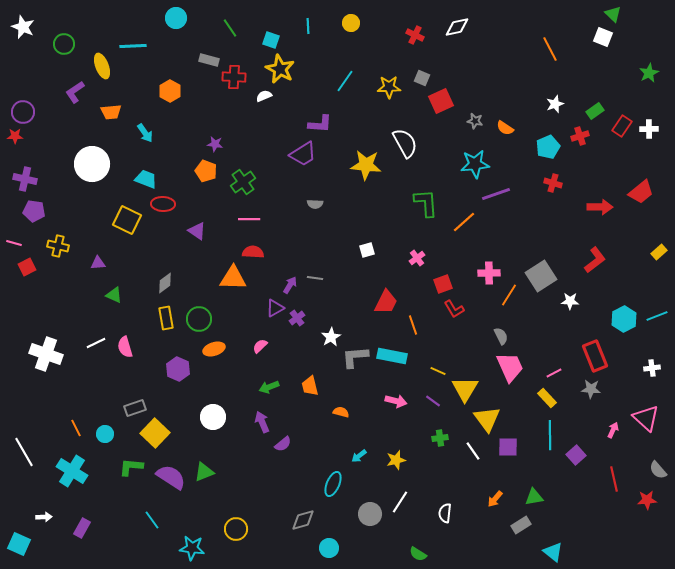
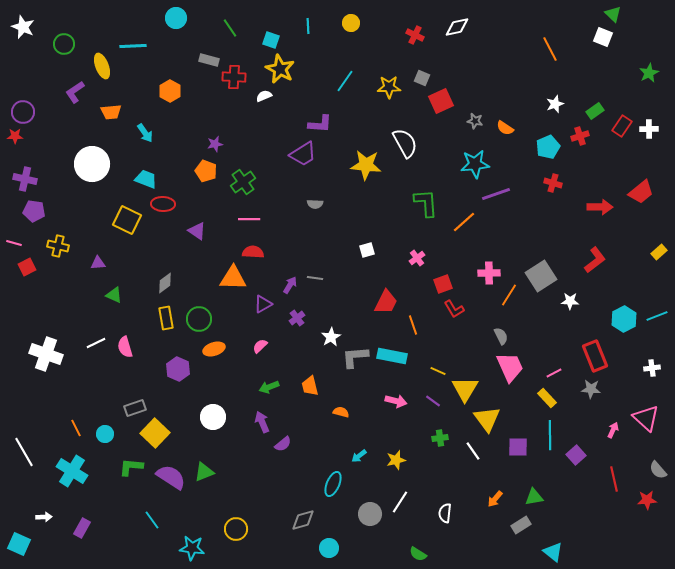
purple star at (215, 144): rotated 21 degrees counterclockwise
purple triangle at (275, 308): moved 12 px left, 4 px up
purple square at (508, 447): moved 10 px right
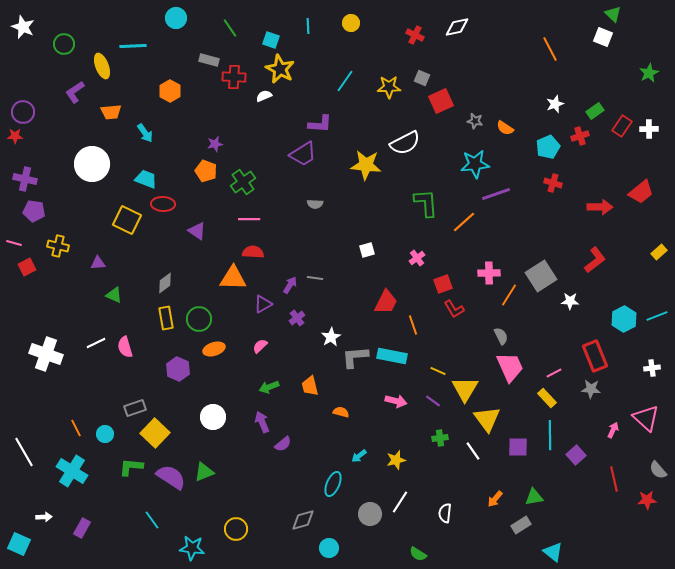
white semicircle at (405, 143): rotated 92 degrees clockwise
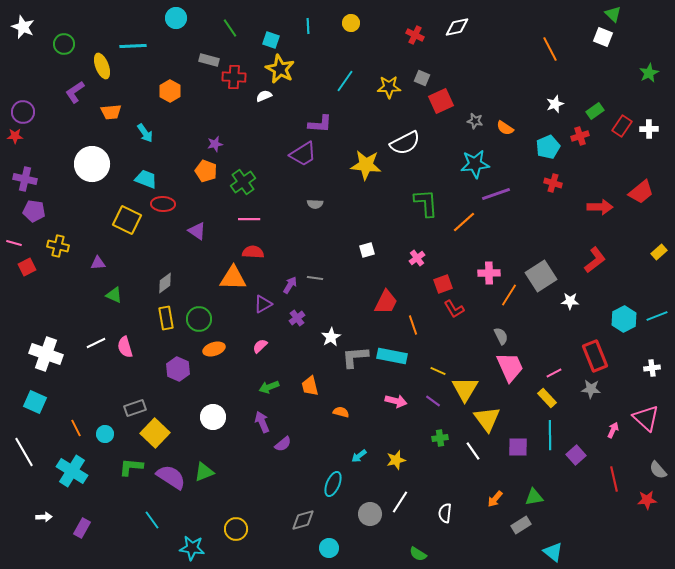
cyan square at (19, 544): moved 16 px right, 142 px up
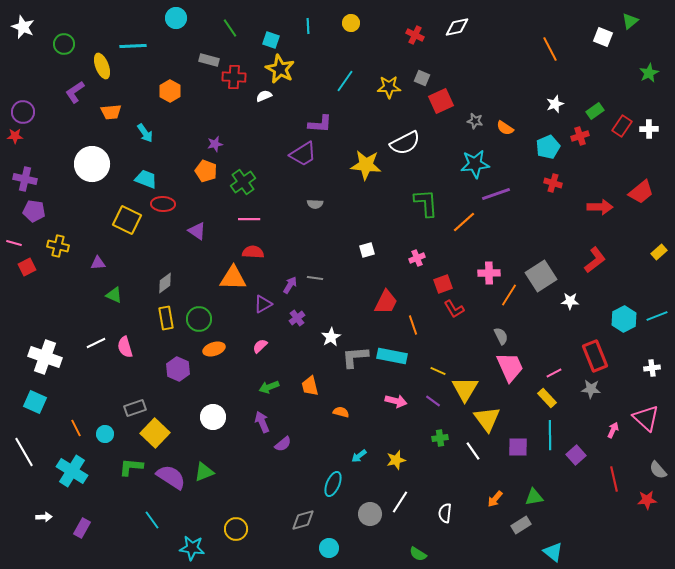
green triangle at (613, 14): moved 17 px right, 7 px down; rotated 36 degrees clockwise
pink cross at (417, 258): rotated 14 degrees clockwise
white cross at (46, 354): moved 1 px left, 3 px down
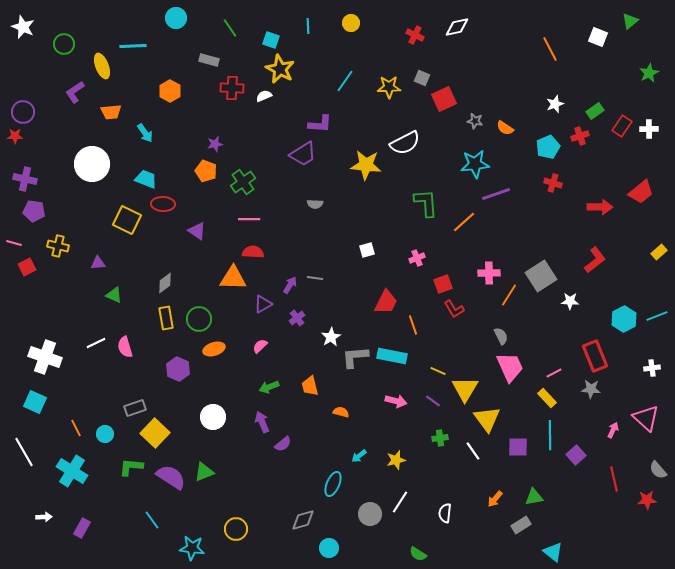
white square at (603, 37): moved 5 px left
red cross at (234, 77): moved 2 px left, 11 px down
red square at (441, 101): moved 3 px right, 2 px up
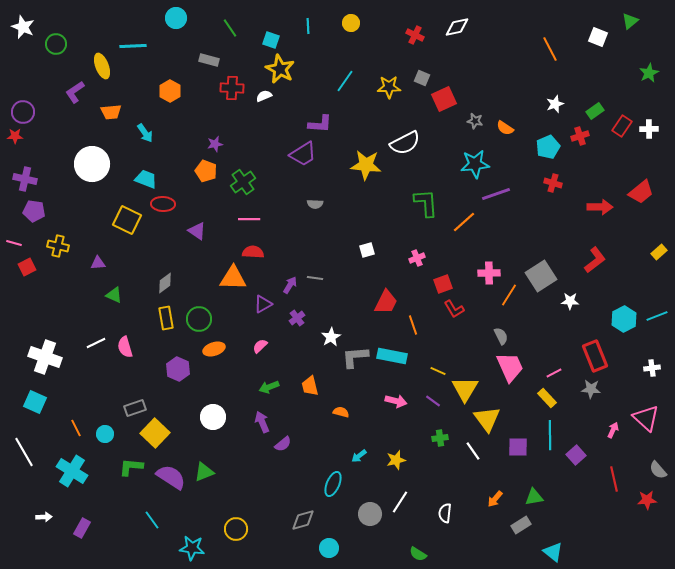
green circle at (64, 44): moved 8 px left
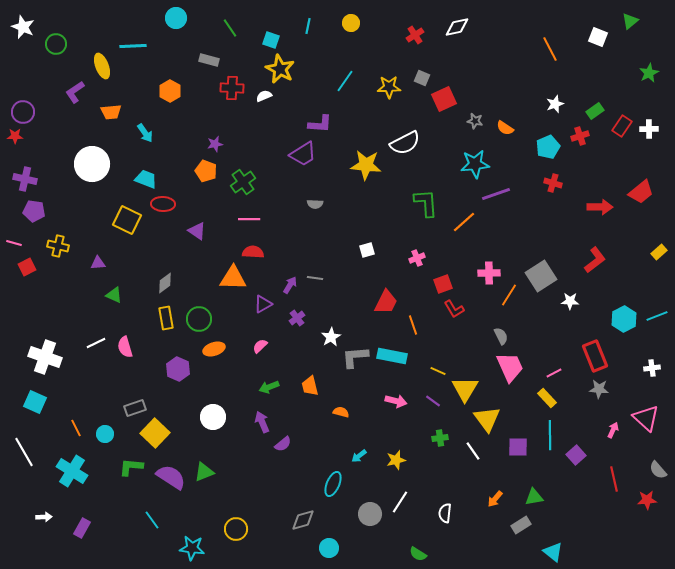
cyan line at (308, 26): rotated 14 degrees clockwise
red cross at (415, 35): rotated 30 degrees clockwise
gray star at (591, 389): moved 8 px right
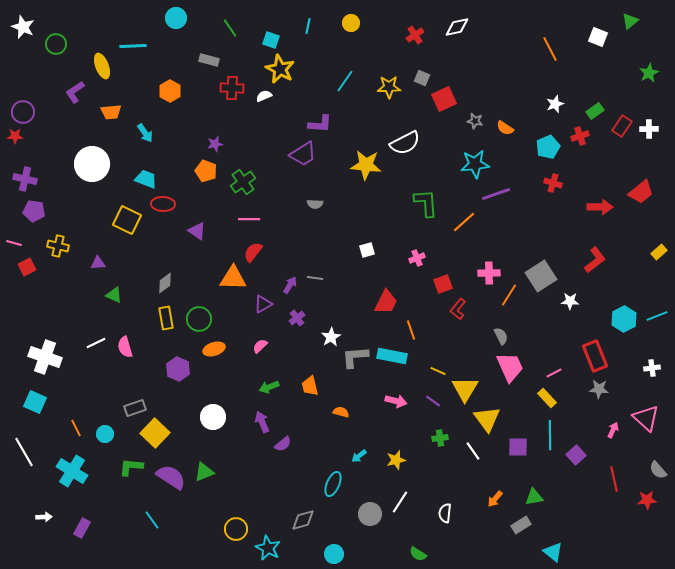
red semicircle at (253, 252): rotated 55 degrees counterclockwise
red L-shape at (454, 309): moved 4 px right; rotated 70 degrees clockwise
orange line at (413, 325): moved 2 px left, 5 px down
cyan star at (192, 548): moved 76 px right; rotated 20 degrees clockwise
cyan circle at (329, 548): moved 5 px right, 6 px down
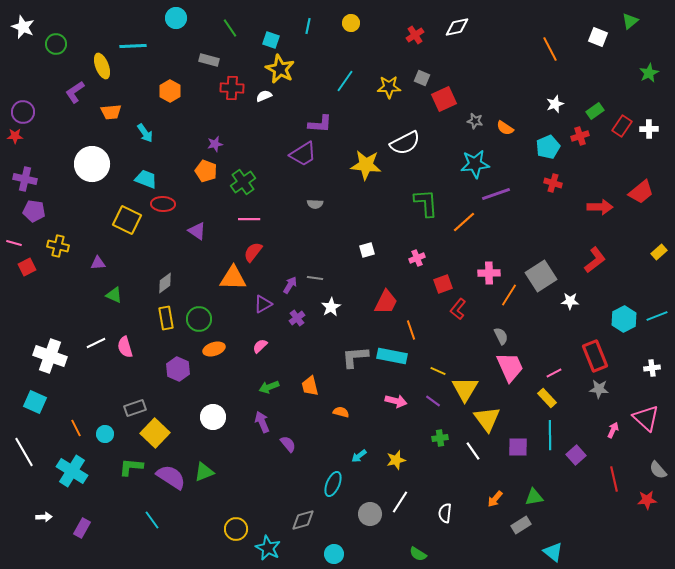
white star at (331, 337): moved 30 px up
white cross at (45, 357): moved 5 px right, 1 px up
purple semicircle at (283, 444): moved 5 px right; rotated 90 degrees counterclockwise
